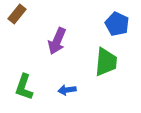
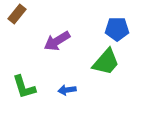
blue pentagon: moved 5 px down; rotated 25 degrees counterclockwise
purple arrow: rotated 36 degrees clockwise
green trapezoid: rotated 36 degrees clockwise
green L-shape: rotated 36 degrees counterclockwise
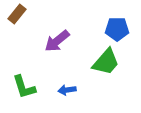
purple arrow: rotated 8 degrees counterclockwise
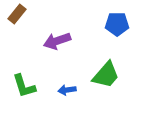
blue pentagon: moved 5 px up
purple arrow: rotated 20 degrees clockwise
green trapezoid: moved 13 px down
green L-shape: moved 1 px up
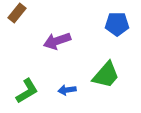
brown rectangle: moved 1 px up
green L-shape: moved 3 px right, 5 px down; rotated 104 degrees counterclockwise
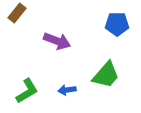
purple arrow: rotated 140 degrees counterclockwise
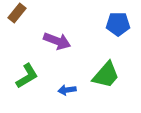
blue pentagon: moved 1 px right
green L-shape: moved 15 px up
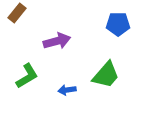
purple arrow: rotated 36 degrees counterclockwise
